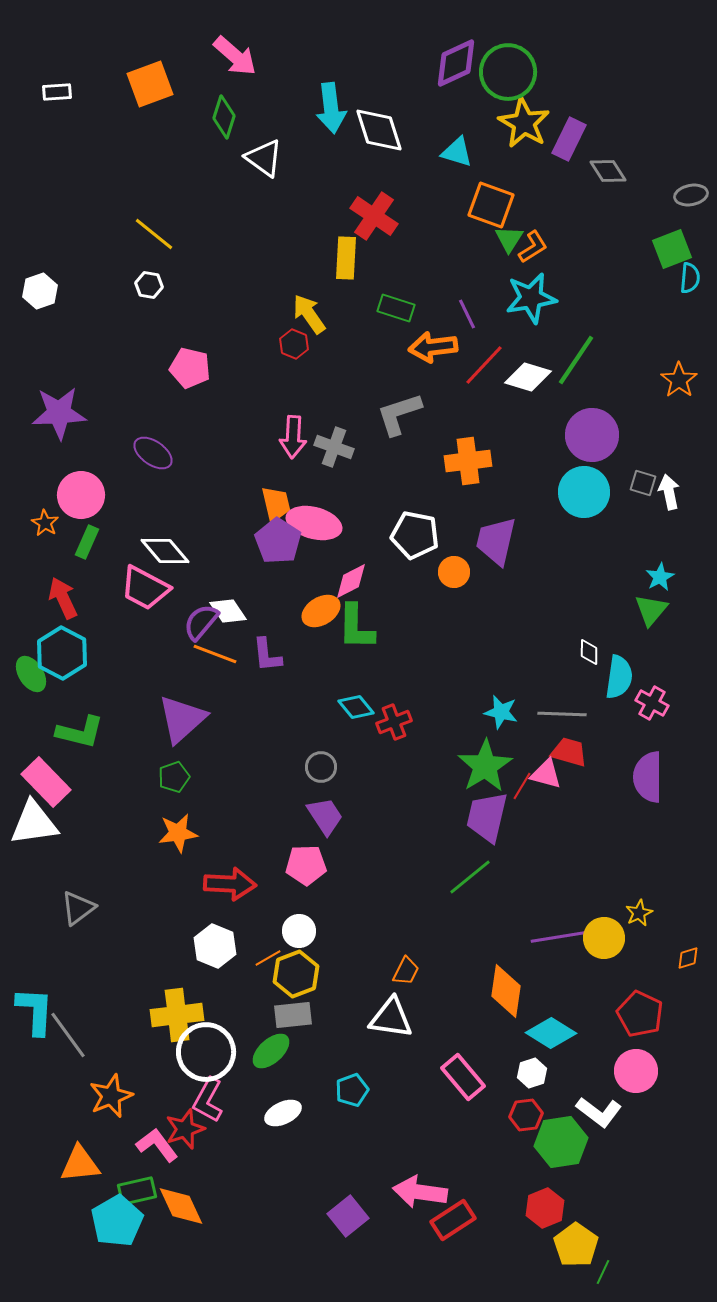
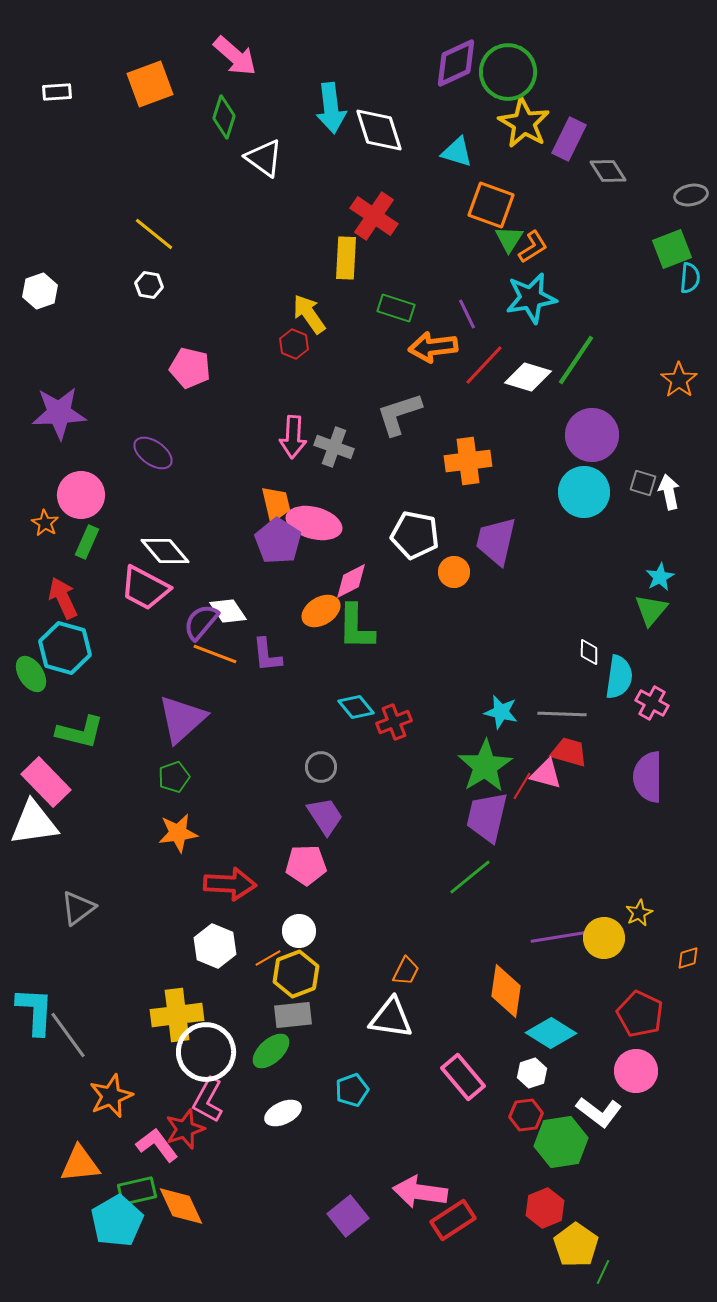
cyan hexagon at (62, 653): moved 3 px right, 5 px up; rotated 12 degrees counterclockwise
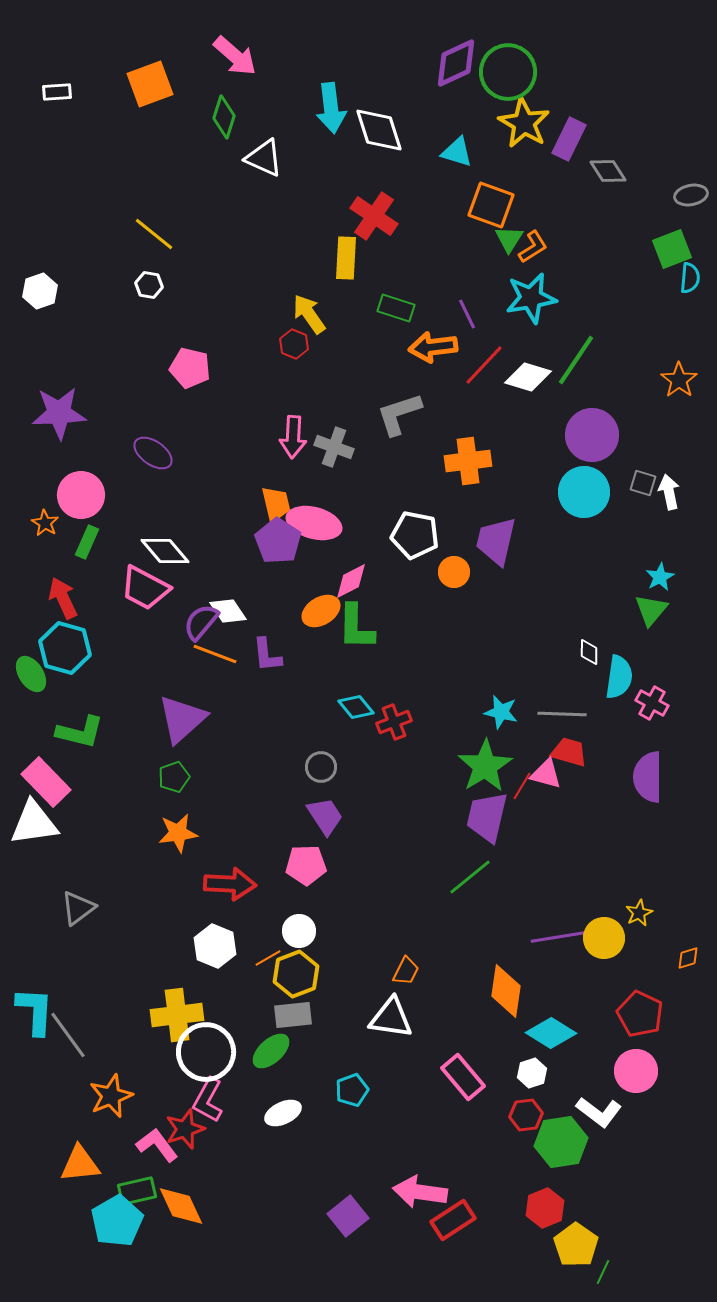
white triangle at (264, 158): rotated 12 degrees counterclockwise
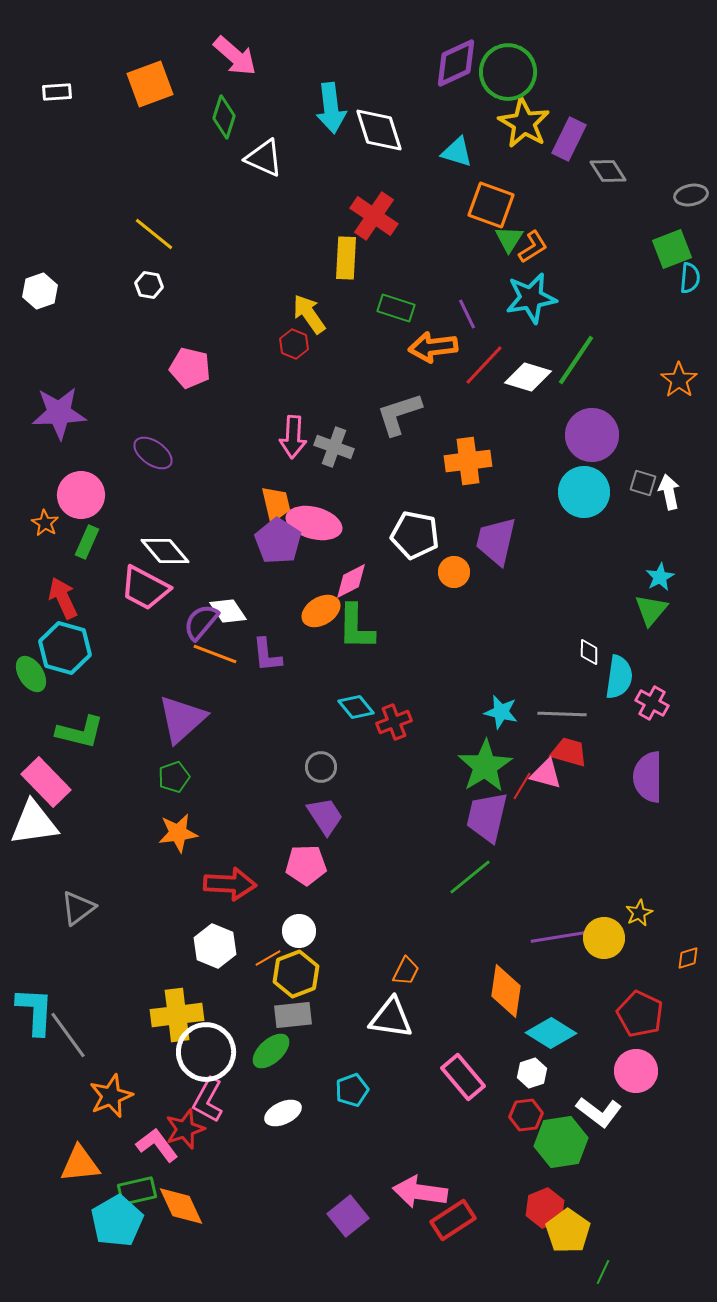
yellow pentagon at (576, 1245): moved 8 px left, 14 px up
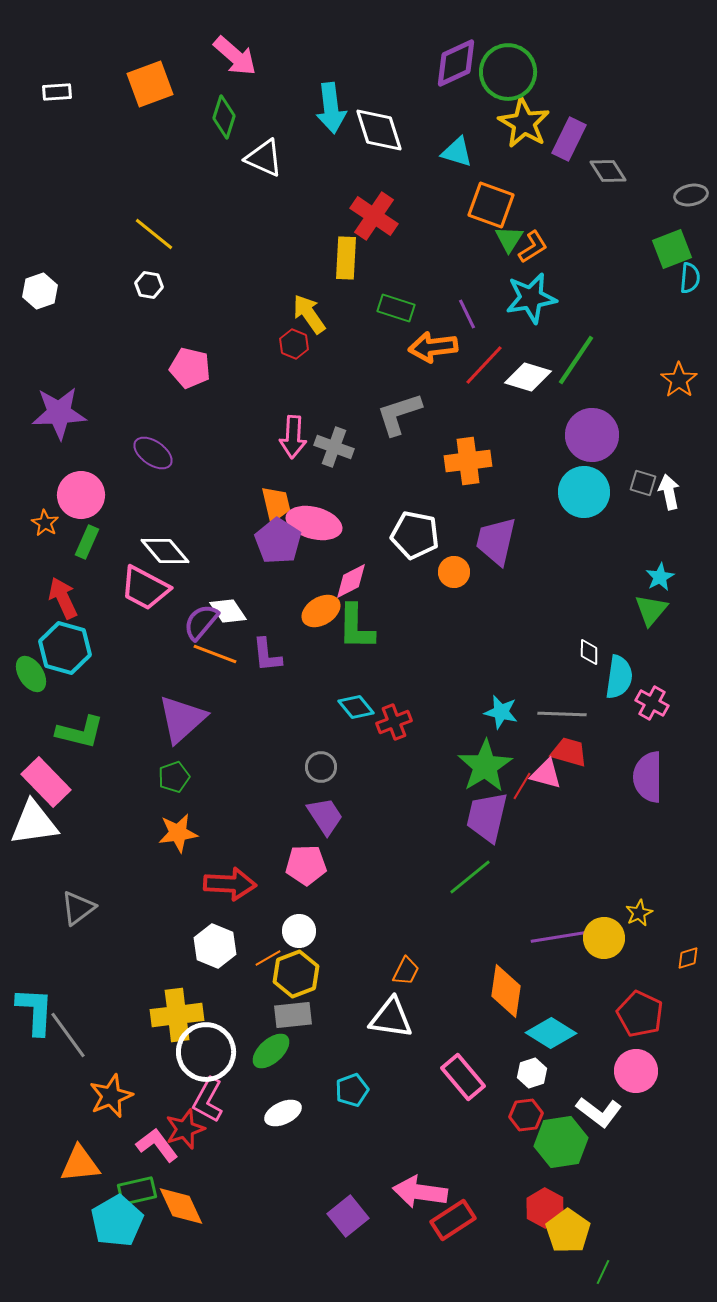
red hexagon at (545, 1208): rotated 9 degrees counterclockwise
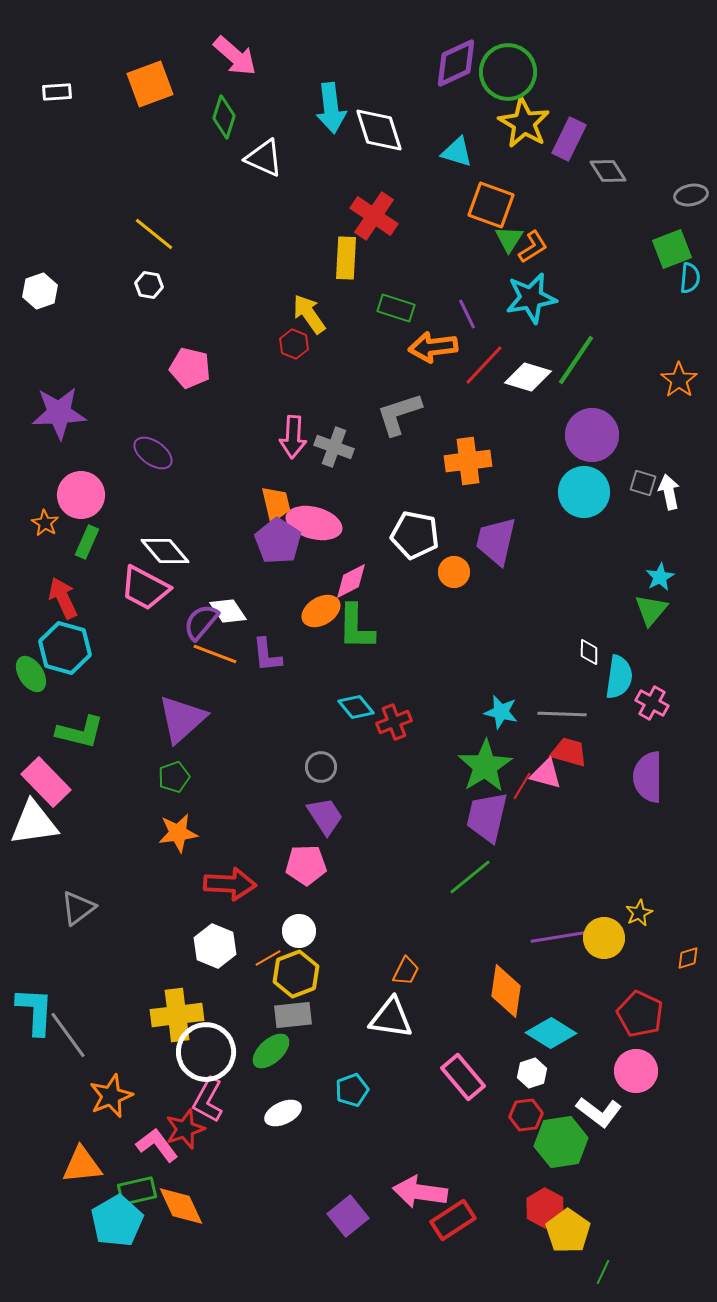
orange triangle at (80, 1164): moved 2 px right, 1 px down
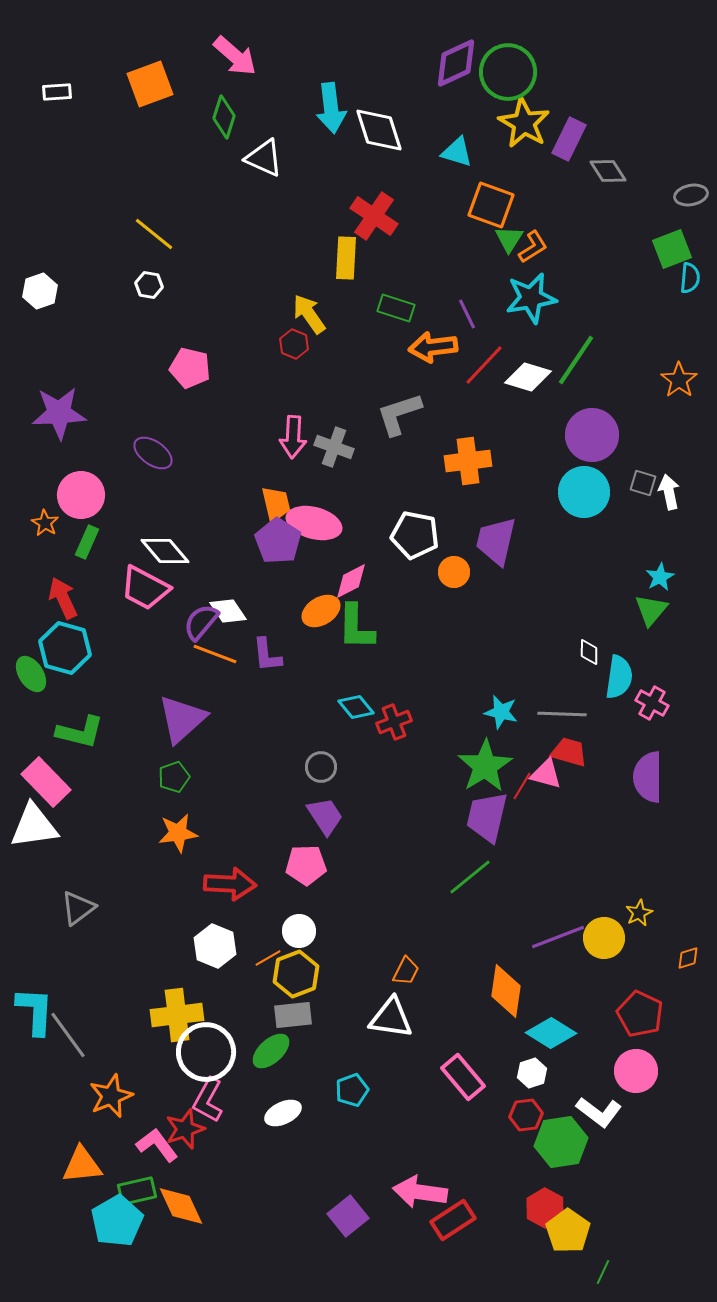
white triangle at (34, 823): moved 3 px down
purple line at (558, 937): rotated 12 degrees counterclockwise
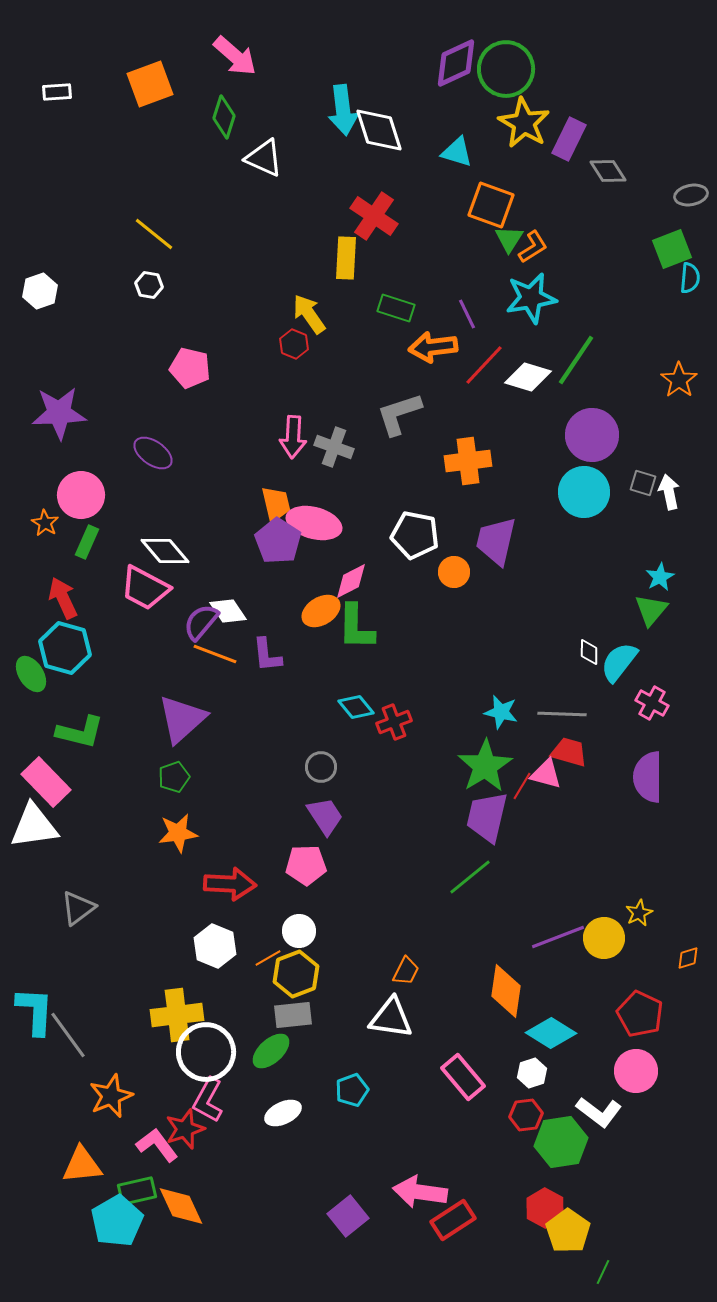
green circle at (508, 72): moved 2 px left, 3 px up
cyan arrow at (331, 108): moved 12 px right, 2 px down
cyan semicircle at (619, 677): moved 15 px up; rotated 150 degrees counterclockwise
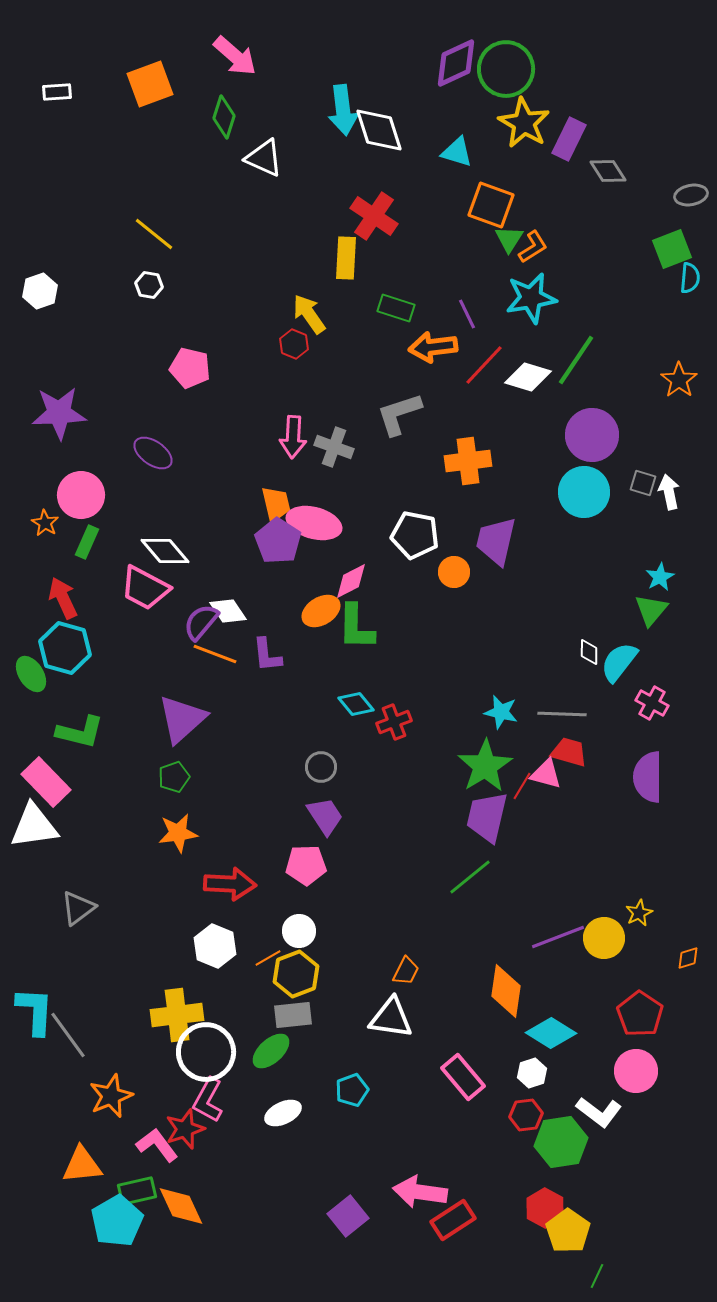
cyan diamond at (356, 707): moved 3 px up
red pentagon at (640, 1014): rotated 9 degrees clockwise
green line at (603, 1272): moved 6 px left, 4 px down
